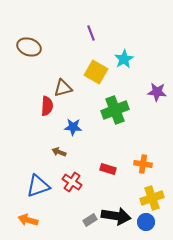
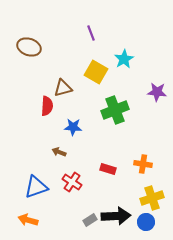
blue triangle: moved 2 px left, 1 px down
black arrow: rotated 12 degrees counterclockwise
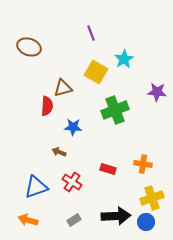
gray rectangle: moved 16 px left
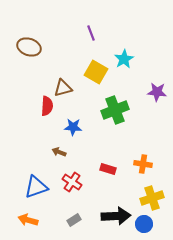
blue circle: moved 2 px left, 2 px down
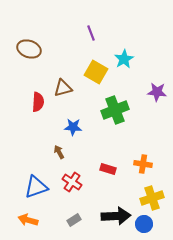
brown ellipse: moved 2 px down
red semicircle: moved 9 px left, 4 px up
brown arrow: rotated 40 degrees clockwise
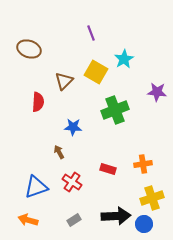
brown triangle: moved 1 px right, 7 px up; rotated 30 degrees counterclockwise
orange cross: rotated 18 degrees counterclockwise
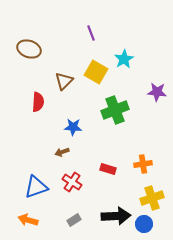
brown arrow: moved 3 px right; rotated 80 degrees counterclockwise
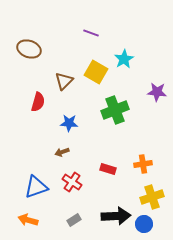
purple line: rotated 49 degrees counterclockwise
red semicircle: rotated 12 degrees clockwise
blue star: moved 4 px left, 4 px up
yellow cross: moved 1 px up
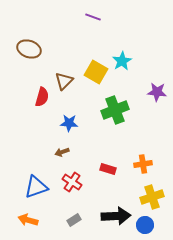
purple line: moved 2 px right, 16 px up
cyan star: moved 2 px left, 2 px down
red semicircle: moved 4 px right, 5 px up
blue circle: moved 1 px right, 1 px down
